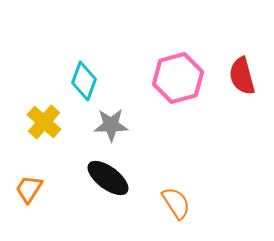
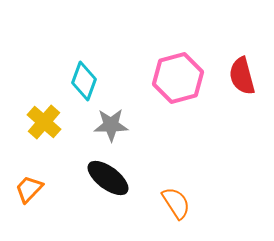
orange trapezoid: rotated 12 degrees clockwise
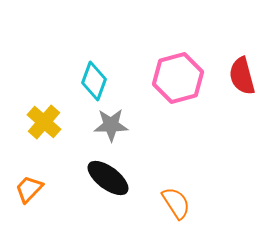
cyan diamond: moved 10 px right
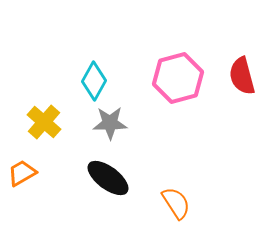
cyan diamond: rotated 9 degrees clockwise
gray star: moved 1 px left, 2 px up
orange trapezoid: moved 7 px left, 16 px up; rotated 16 degrees clockwise
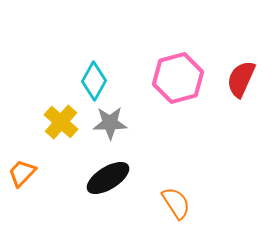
red semicircle: moved 1 px left, 3 px down; rotated 39 degrees clockwise
yellow cross: moved 17 px right
orange trapezoid: rotated 16 degrees counterclockwise
black ellipse: rotated 69 degrees counterclockwise
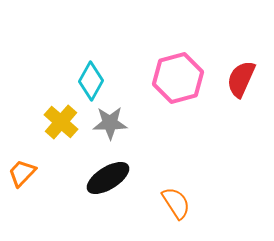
cyan diamond: moved 3 px left
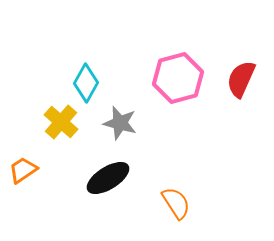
cyan diamond: moved 5 px left, 2 px down
gray star: moved 10 px right; rotated 16 degrees clockwise
orange trapezoid: moved 1 px right, 3 px up; rotated 12 degrees clockwise
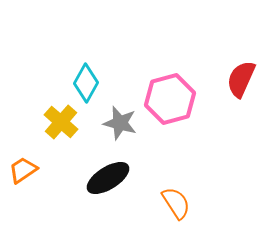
pink hexagon: moved 8 px left, 21 px down
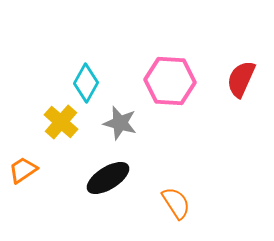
pink hexagon: moved 18 px up; rotated 18 degrees clockwise
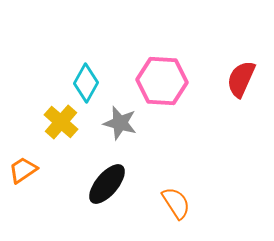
pink hexagon: moved 8 px left
black ellipse: moved 1 px left, 6 px down; rotated 18 degrees counterclockwise
